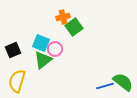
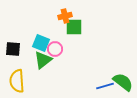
orange cross: moved 2 px right, 1 px up
green square: rotated 36 degrees clockwise
black square: moved 1 px up; rotated 28 degrees clockwise
yellow semicircle: rotated 20 degrees counterclockwise
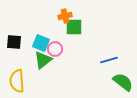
black square: moved 1 px right, 7 px up
blue line: moved 4 px right, 26 px up
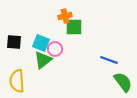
blue line: rotated 36 degrees clockwise
green semicircle: rotated 15 degrees clockwise
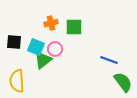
orange cross: moved 14 px left, 7 px down
cyan square: moved 5 px left, 4 px down
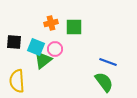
blue line: moved 1 px left, 2 px down
green semicircle: moved 19 px left
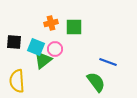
green semicircle: moved 8 px left
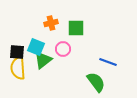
green square: moved 2 px right, 1 px down
black square: moved 3 px right, 10 px down
pink circle: moved 8 px right
yellow semicircle: moved 1 px right, 13 px up
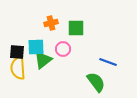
cyan square: rotated 24 degrees counterclockwise
